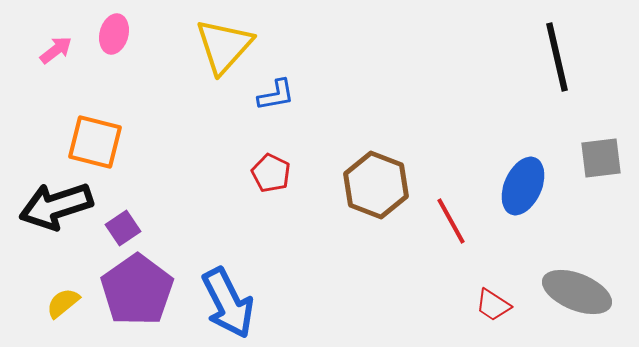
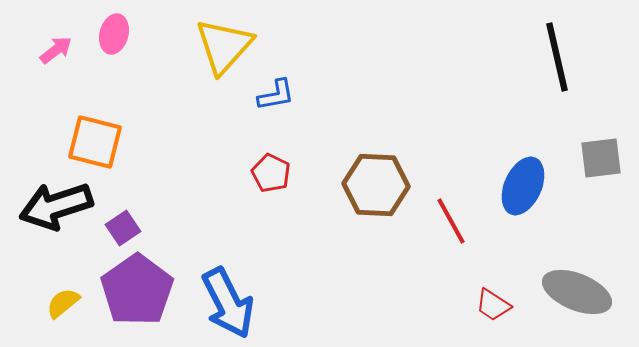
brown hexagon: rotated 18 degrees counterclockwise
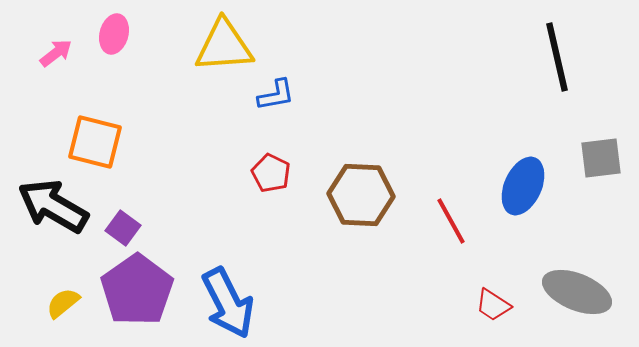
yellow triangle: rotated 44 degrees clockwise
pink arrow: moved 3 px down
brown hexagon: moved 15 px left, 10 px down
black arrow: moved 3 px left; rotated 48 degrees clockwise
purple square: rotated 20 degrees counterclockwise
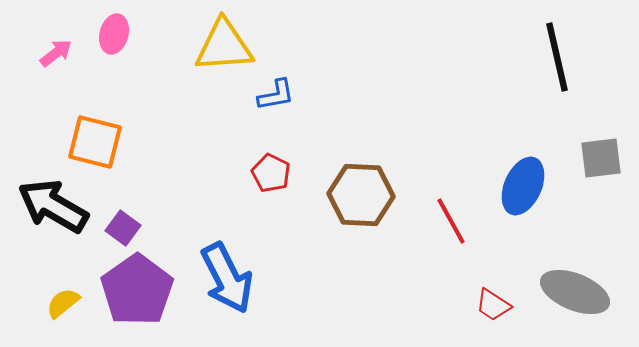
gray ellipse: moved 2 px left
blue arrow: moved 1 px left, 25 px up
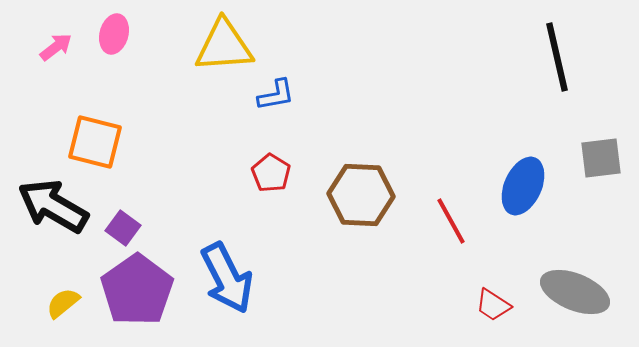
pink arrow: moved 6 px up
red pentagon: rotated 6 degrees clockwise
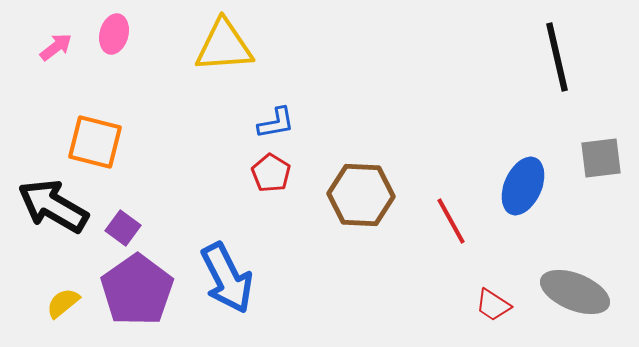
blue L-shape: moved 28 px down
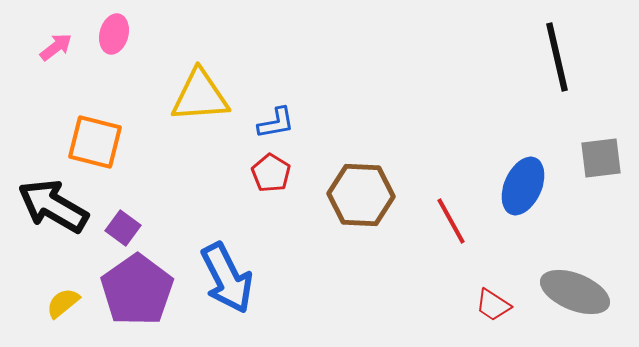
yellow triangle: moved 24 px left, 50 px down
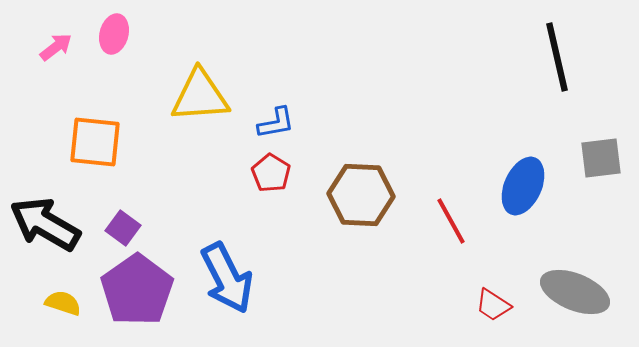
orange square: rotated 8 degrees counterclockwise
black arrow: moved 8 px left, 18 px down
yellow semicircle: rotated 57 degrees clockwise
